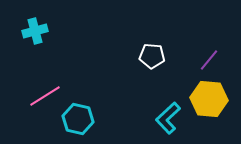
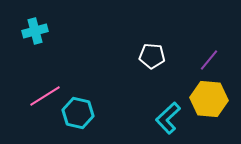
cyan hexagon: moved 6 px up
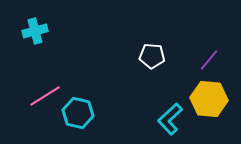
cyan L-shape: moved 2 px right, 1 px down
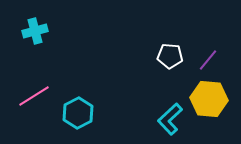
white pentagon: moved 18 px right
purple line: moved 1 px left
pink line: moved 11 px left
cyan hexagon: rotated 20 degrees clockwise
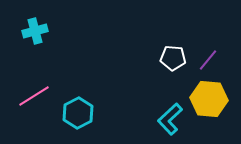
white pentagon: moved 3 px right, 2 px down
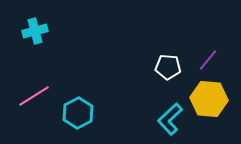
white pentagon: moved 5 px left, 9 px down
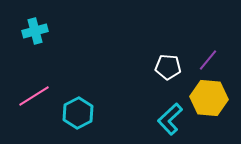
yellow hexagon: moved 1 px up
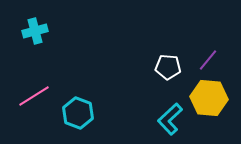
cyan hexagon: rotated 12 degrees counterclockwise
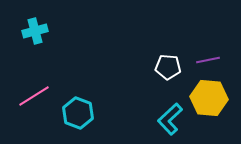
purple line: rotated 40 degrees clockwise
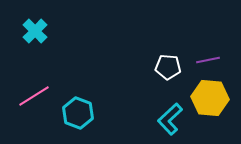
cyan cross: rotated 30 degrees counterclockwise
yellow hexagon: moved 1 px right
